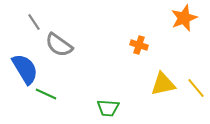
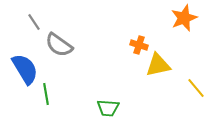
yellow triangle: moved 5 px left, 19 px up
green line: rotated 55 degrees clockwise
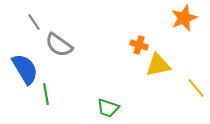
green trapezoid: rotated 15 degrees clockwise
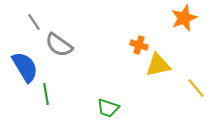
blue semicircle: moved 2 px up
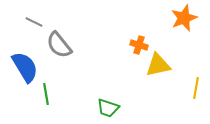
gray line: rotated 30 degrees counterclockwise
gray semicircle: rotated 16 degrees clockwise
yellow line: rotated 50 degrees clockwise
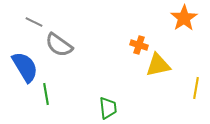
orange star: rotated 12 degrees counterclockwise
gray semicircle: rotated 16 degrees counterclockwise
green trapezoid: rotated 115 degrees counterclockwise
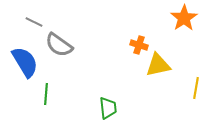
blue semicircle: moved 5 px up
green line: rotated 15 degrees clockwise
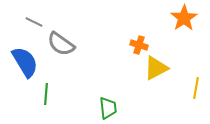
gray semicircle: moved 2 px right, 1 px up
yellow triangle: moved 2 px left, 3 px down; rotated 16 degrees counterclockwise
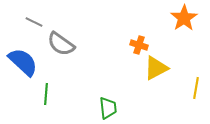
blue semicircle: moved 2 px left; rotated 16 degrees counterclockwise
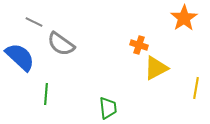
blue semicircle: moved 3 px left, 5 px up
